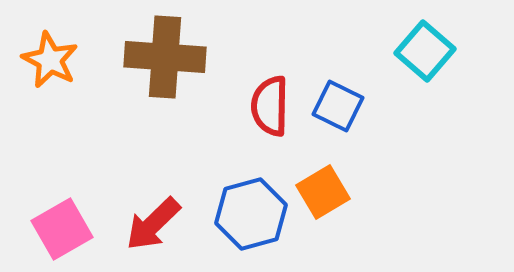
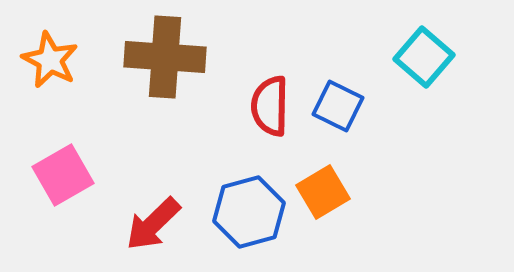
cyan square: moved 1 px left, 6 px down
blue hexagon: moved 2 px left, 2 px up
pink square: moved 1 px right, 54 px up
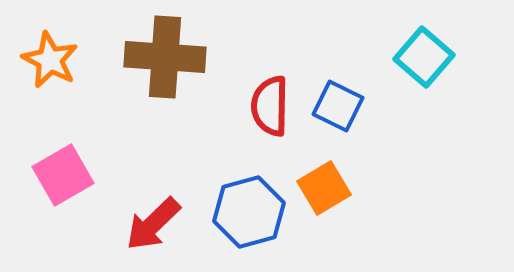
orange square: moved 1 px right, 4 px up
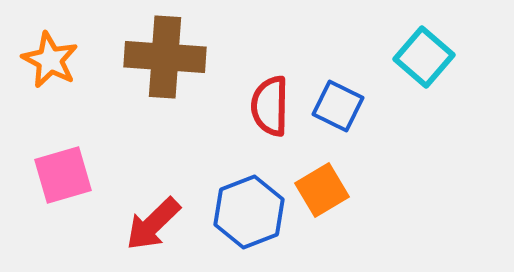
pink square: rotated 14 degrees clockwise
orange square: moved 2 px left, 2 px down
blue hexagon: rotated 6 degrees counterclockwise
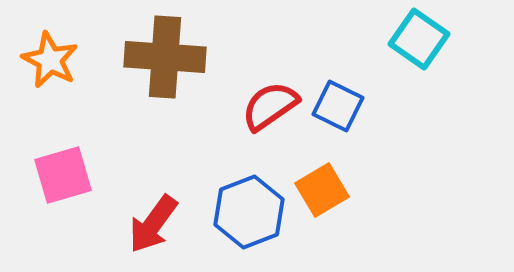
cyan square: moved 5 px left, 18 px up; rotated 6 degrees counterclockwise
red semicircle: rotated 54 degrees clockwise
red arrow: rotated 10 degrees counterclockwise
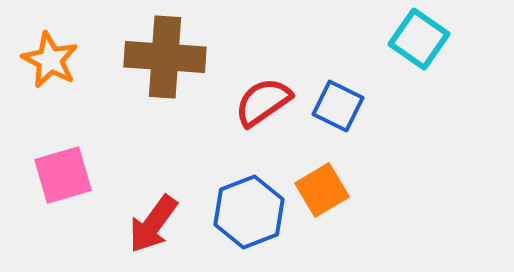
red semicircle: moved 7 px left, 4 px up
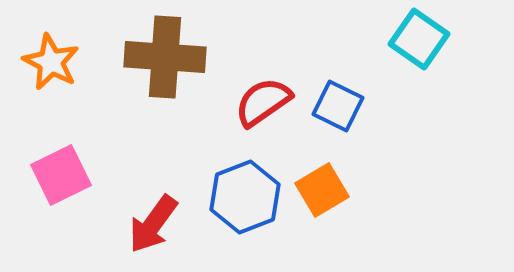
orange star: moved 1 px right, 2 px down
pink square: moved 2 px left; rotated 10 degrees counterclockwise
blue hexagon: moved 4 px left, 15 px up
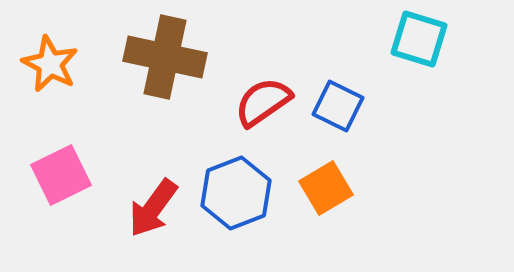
cyan square: rotated 18 degrees counterclockwise
brown cross: rotated 8 degrees clockwise
orange star: moved 1 px left, 2 px down
orange square: moved 4 px right, 2 px up
blue hexagon: moved 9 px left, 4 px up
red arrow: moved 16 px up
